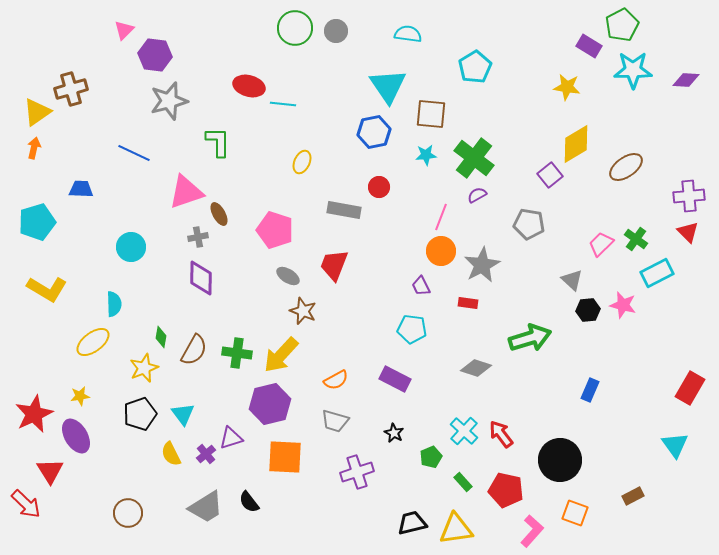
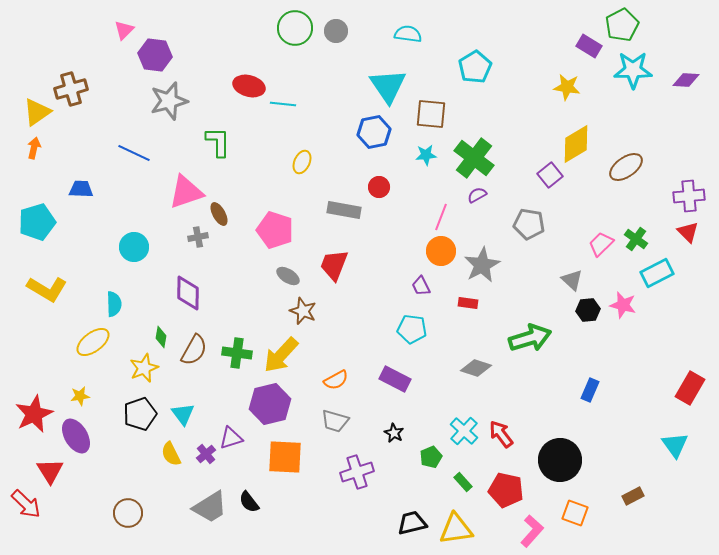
cyan circle at (131, 247): moved 3 px right
purple diamond at (201, 278): moved 13 px left, 15 px down
gray trapezoid at (206, 507): moved 4 px right
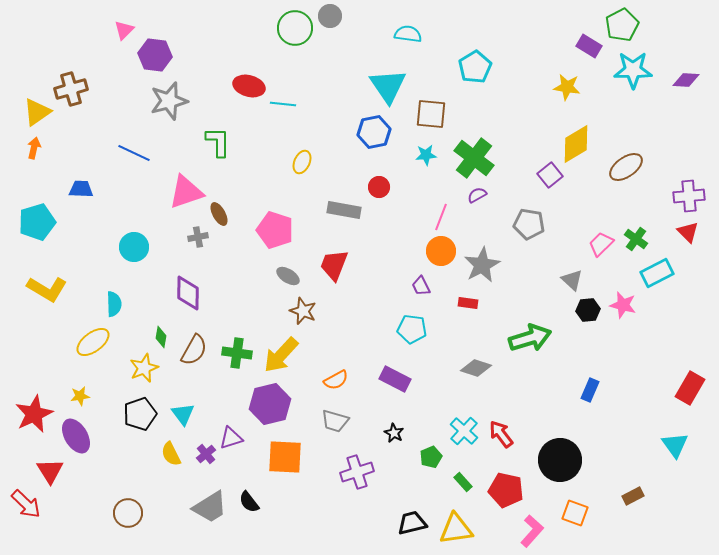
gray circle at (336, 31): moved 6 px left, 15 px up
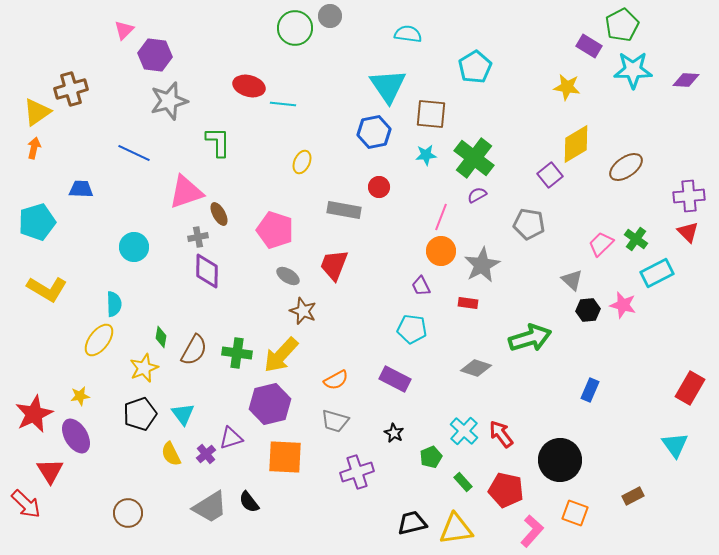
purple diamond at (188, 293): moved 19 px right, 22 px up
yellow ellipse at (93, 342): moved 6 px right, 2 px up; rotated 16 degrees counterclockwise
